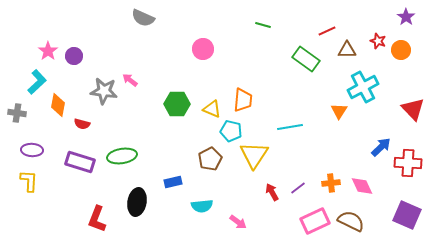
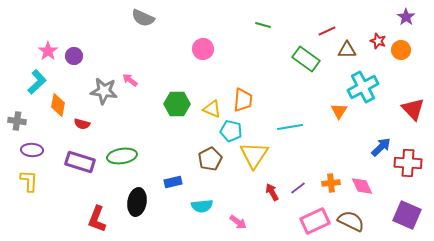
gray cross at (17, 113): moved 8 px down
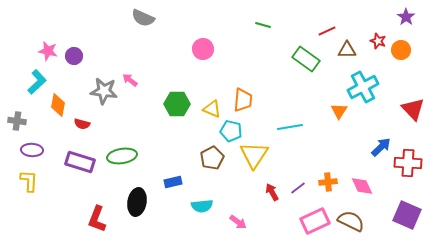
pink star at (48, 51): rotated 24 degrees counterclockwise
brown pentagon at (210, 159): moved 2 px right, 1 px up
orange cross at (331, 183): moved 3 px left, 1 px up
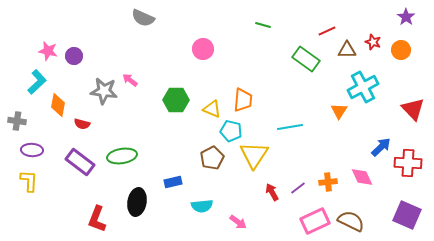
red star at (378, 41): moved 5 px left, 1 px down
green hexagon at (177, 104): moved 1 px left, 4 px up
purple rectangle at (80, 162): rotated 20 degrees clockwise
pink diamond at (362, 186): moved 9 px up
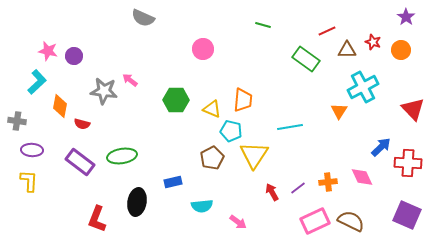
orange diamond at (58, 105): moved 2 px right, 1 px down
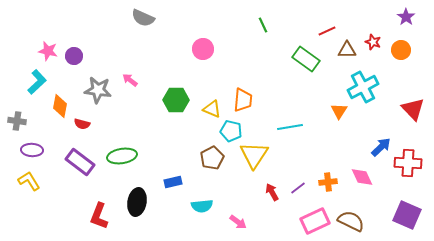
green line at (263, 25): rotated 49 degrees clockwise
gray star at (104, 91): moved 6 px left, 1 px up
yellow L-shape at (29, 181): rotated 35 degrees counterclockwise
red L-shape at (97, 219): moved 2 px right, 3 px up
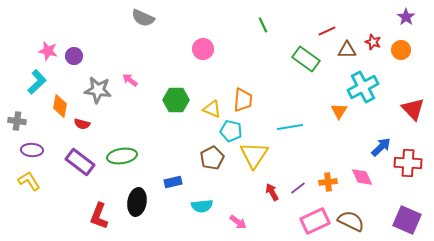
purple square at (407, 215): moved 5 px down
